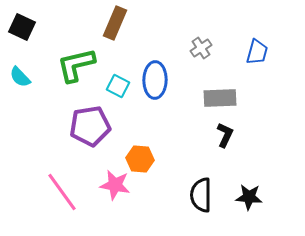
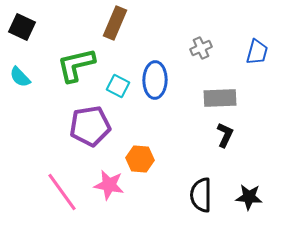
gray cross: rotated 10 degrees clockwise
pink star: moved 6 px left
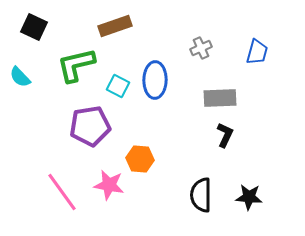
brown rectangle: moved 3 px down; rotated 48 degrees clockwise
black square: moved 12 px right
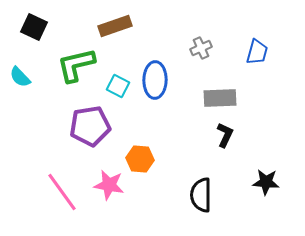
black star: moved 17 px right, 15 px up
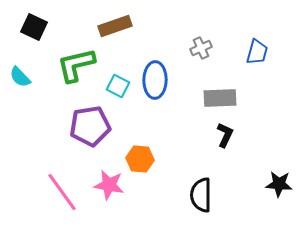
black star: moved 13 px right, 2 px down
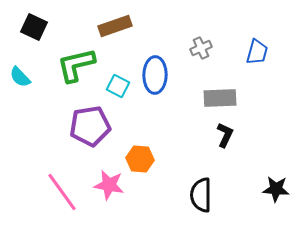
blue ellipse: moved 5 px up
black star: moved 3 px left, 5 px down
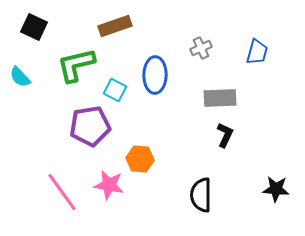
cyan square: moved 3 px left, 4 px down
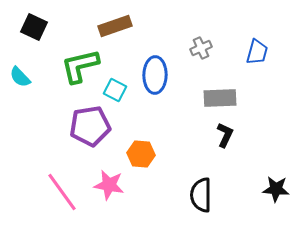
green L-shape: moved 4 px right, 1 px down
orange hexagon: moved 1 px right, 5 px up
